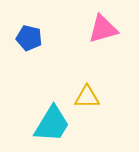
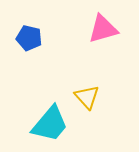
yellow triangle: rotated 48 degrees clockwise
cyan trapezoid: moved 2 px left; rotated 9 degrees clockwise
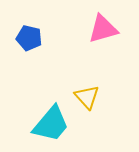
cyan trapezoid: moved 1 px right
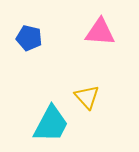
pink triangle: moved 3 px left, 3 px down; rotated 20 degrees clockwise
cyan trapezoid: rotated 12 degrees counterclockwise
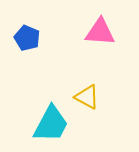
blue pentagon: moved 2 px left; rotated 10 degrees clockwise
yellow triangle: rotated 20 degrees counterclockwise
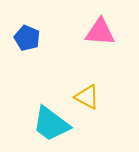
cyan trapezoid: rotated 99 degrees clockwise
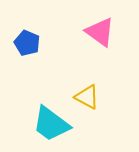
pink triangle: rotated 32 degrees clockwise
blue pentagon: moved 5 px down
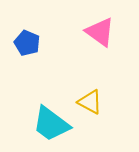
yellow triangle: moved 3 px right, 5 px down
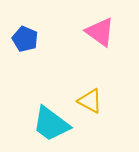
blue pentagon: moved 2 px left, 4 px up
yellow triangle: moved 1 px up
